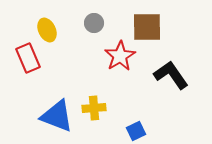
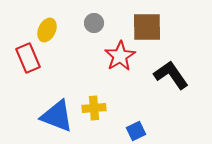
yellow ellipse: rotated 50 degrees clockwise
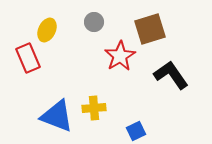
gray circle: moved 1 px up
brown square: moved 3 px right, 2 px down; rotated 16 degrees counterclockwise
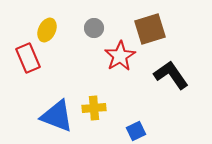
gray circle: moved 6 px down
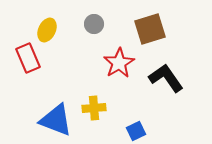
gray circle: moved 4 px up
red star: moved 1 px left, 7 px down
black L-shape: moved 5 px left, 3 px down
blue triangle: moved 1 px left, 4 px down
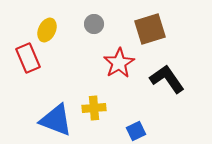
black L-shape: moved 1 px right, 1 px down
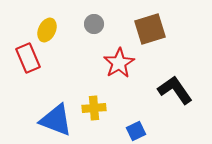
black L-shape: moved 8 px right, 11 px down
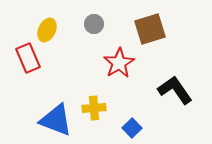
blue square: moved 4 px left, 3 px up; rotated 18 degrees counterclockwise
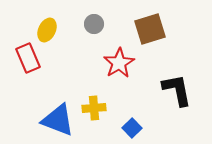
black L-shape: moved 2 px right; rotated 24 degrees clockwise
blue triangle: moved 2 px right
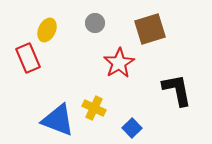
gray circle: moved 1 px right, 1 px up
yellow cross: rotated 30 degrees clockwise
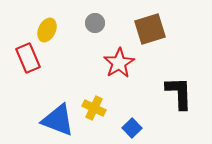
black L-shape: moved 2 px right, 3 px down; rotated 9 degrees clockwise
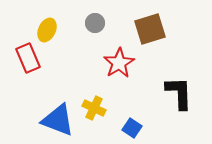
blue square: rotated 12 degrees counterclockwise
